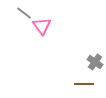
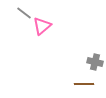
pink triangle: rotated 24 degrees clockwise
gray cross: rotated 21 degrees counterclockwise
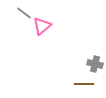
gray cross: moved 2 px down
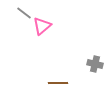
brown line: moved 26 px left, 1 px up
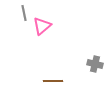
gray line: rotated 42 degrees clockwise
brown line: moved 5 px left, 2 px up
